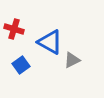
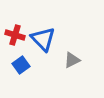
red cross: moved 1 px right, 6 px down
blue triangle: moved 7 px left, 3 px up; rotated 16 degrees clockwise
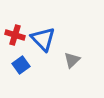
gray triangle: rotated 18 degrees counterclockwise
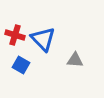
gray triangle: moved 3 px right; rotated 48 degrees clockwise
blue square: rotated 24 degrees counterclockwise
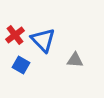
red cross: rotated 36 degrees clockwise
blue triangle: moved 1 px down
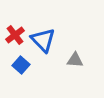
blue square: rotated 12 degrees clockwise
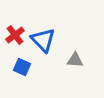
blue square: moved 1 px right, 2 px down; rotated 18 degrees counterclockwise
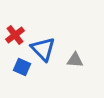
blue triangle: moved 9 px down
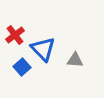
blue square: rotated 24 degrees clockwise
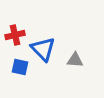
red cross: rotated 24 degrees clockwise
blue square: moved 2 px left; rotated 36 degrees counterclockwise
